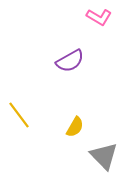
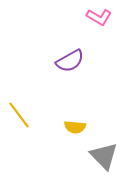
yellow semicircle: rotated 65 degrees clockwise
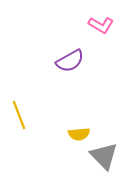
pink L-shape: moved 2 px right, 8 px down
yellow line: rotated 16 degrees clockwise
yellow semicircle: moved 4 px right, 7 px down; rotated 10 degrees counterclockwise
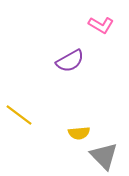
yellow line: rotated 32 degrees counterclockwise
yellow semicircle: moved 1 px up
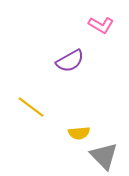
yellow line: moved 12 px right, 8 px up
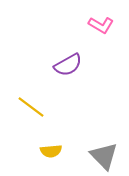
purple semicircle: moved 2 px left, 4 px down
yellow semicircle: moved 28 px left, 18 px down
